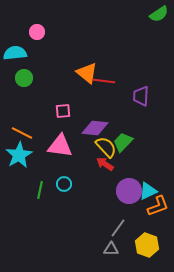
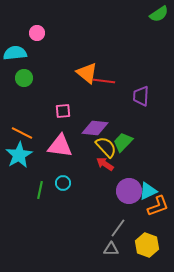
pink circle: moved 1 px down
cyan circle: moved 1 px left, 1 px up
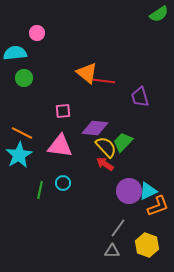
purple trapezoid: moved 1 px left, 1 px down; rotated 20 degrees counterclockwise
gray triangle: moved 1 px right, 2 px down
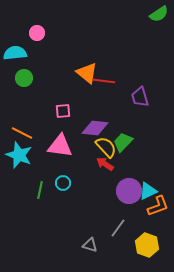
cyan star: rotated 20 degrees counterclockwise
gray triangle: moved 22 px left, 6 px up; rotated 14 degrees clockwise
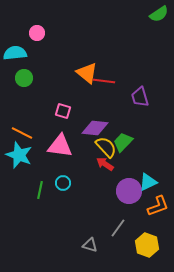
pink square: rotated 21 degrees clockwise
cyan triangle: moved 9 px up
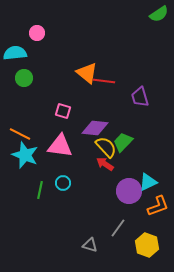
orange line: moved 2 px left, 1 px down
cyan star: moved 6 px right
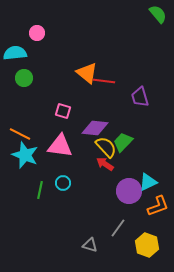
green semicircle: moved 1 px left; rotated 96 degrees counterclockwise
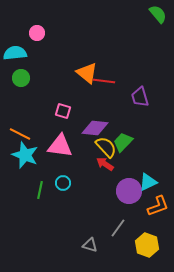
green circle: moved 3 px left
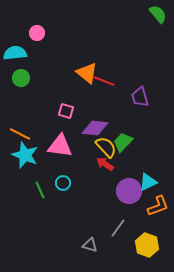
red line: rotated 15 degrees clockwise
pink square: moved 3 px right
green line: rotated 36 degrees counterclockwise
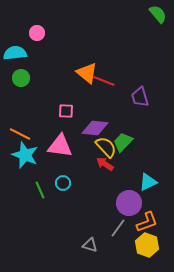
pink square: rotated 14 degrees counterclockwise
purple circle: moved 12 px down
orange L-shape: moved 11 px left, 16 px down
